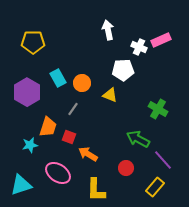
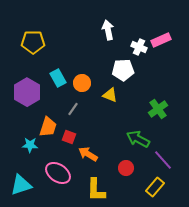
green cross: rotated 24 degrees clockwise
cyan star: rotated 14 degrees clockwise
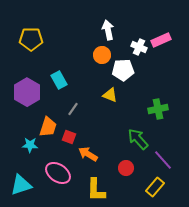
yellow pentagon: moved 2 px left, 3 px up
cyan rectangle: moved 1 px right, 2 px down
orange circle: moved 20 px right, 28 px up
green cross: rotated 24 degrees clockwise
green arrow: rotated 20 degrees clockwise
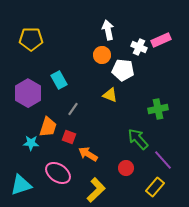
white pentagon: rotated 10 degrees clockwise
purple hexagon: moved 1 px right, 1 px down
cyan star: moved 1 px right, 2 px up
yellow L-shape: rotated 135 degrees counterclockwise
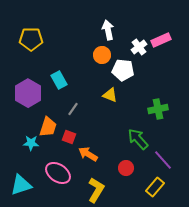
white cross: rotated 28 degrees clockwise
yellow L-shape: rotated 15 degrees counterclockwise
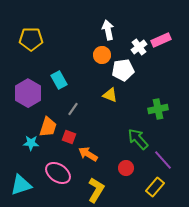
white pentagon: rotated 15 degrees counterclockwise
